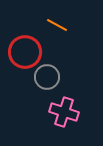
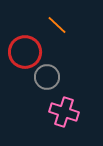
orange line: rotated 15 degrees clockwise
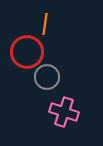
orange line: moved 12 px left, 1 px up; rotated 55 degrees clockwise
red circle: moved 2 px right
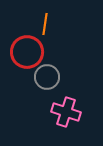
pink cross: moved 2 px right
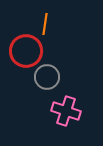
red circle: moved 1 px left, 1 px up
pink cross: moved 1 px up
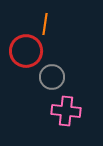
gray circle: moved 5 px right
pink cross: rotated 12 degrees counterclockwise
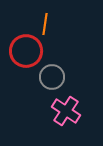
pink cross: rotated 28 degrees clockwise
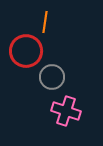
orange line: moved 2 px up
pink cross: rotated 16 degrees counterclockwise
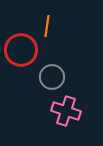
orange line: moved 2 px right, 4 px down
red circle: moved 5 px left, 1 px up
